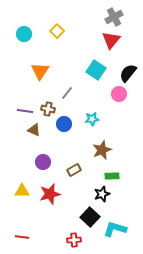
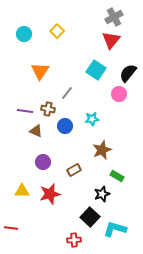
blue circle: moved 1 px right, 2 px down
brown triangle: moved 2 px right, 1 px down
green rectangle: moved 5 px right; rotated 32 degrees clockwise
red line: moved 11 px left, 9 px up
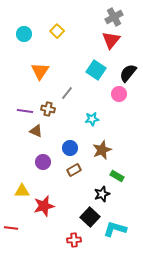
blue circle: moved 5 px right, 22 px down
red star: moved 6 px left, 12 px down
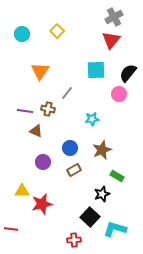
cyan circle: moved 2 px left
cyan square: rotated 36 degrees counterclockwise
red star: moved 2 px left, 2 px up
red line: moved 1 px down
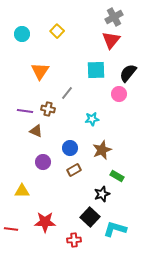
red star: moved 3 px right, 18 px down; rotated 15 degrees clockwise
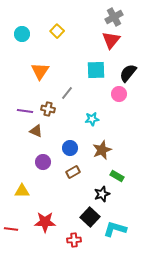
brown rectangle: moved 1 px left, 2 px down
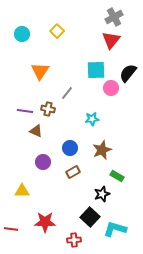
pink circle: moved 8 px left, 6 px up
